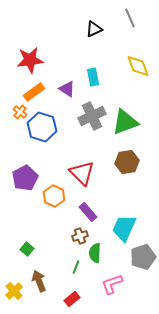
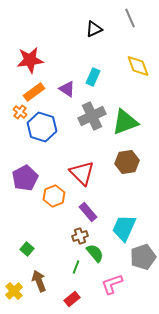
cyan rectangle: rotated 36 degrees clockwise
orange hexagon: rotated 15 degrees clockwise
green semicircle: rotated 138 degrees clockwise
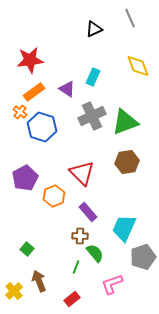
brown cross: rotated 21 degrees clockwise
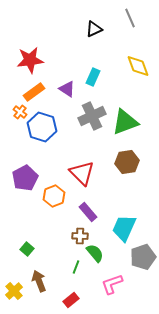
red rectangle: moved 1 px left, 1 px down
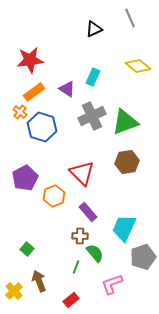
yellow diamond: rotated 30 degrees counterclockwise
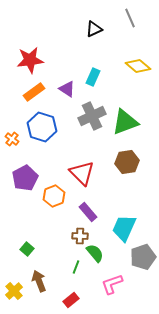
orange cross: moved 8 px left, 27 px down
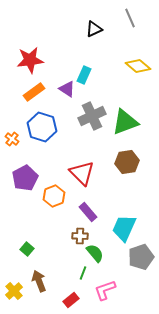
cyan rectangle: moved 9 px left, 2 px up
gray pentagon: moved 2 px left
green line: moved 7 px right, 6 px down
pink L-shape: moved 7 px left, 6 px down
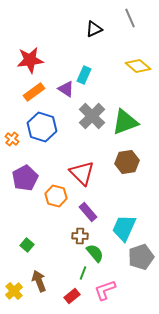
purple triangle: moved 1 px left
gray cross: rotated 20 degrees counterclockwise
orange hexagon: moved 2 px right; rotated 25 degrees counterclockwise
green square: moved 4 px up
red rectangle: moved 1 px right, 4 px up
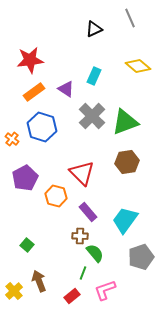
cyan rectangle: moved 10 px right, 1 px down
cyan trapezoid: moved 1 px right, 8 px up; rotated 12 degrees clockwise
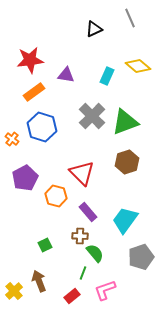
cyan rectangle: moved 13 px right
purple triangle: moved 14 px up; rotated 24 degrees counterclockwise
brown hexagon: rotated 10 degrees counterclockwise
green square: moved 18 px right; rotated 24 degrees clockwise
